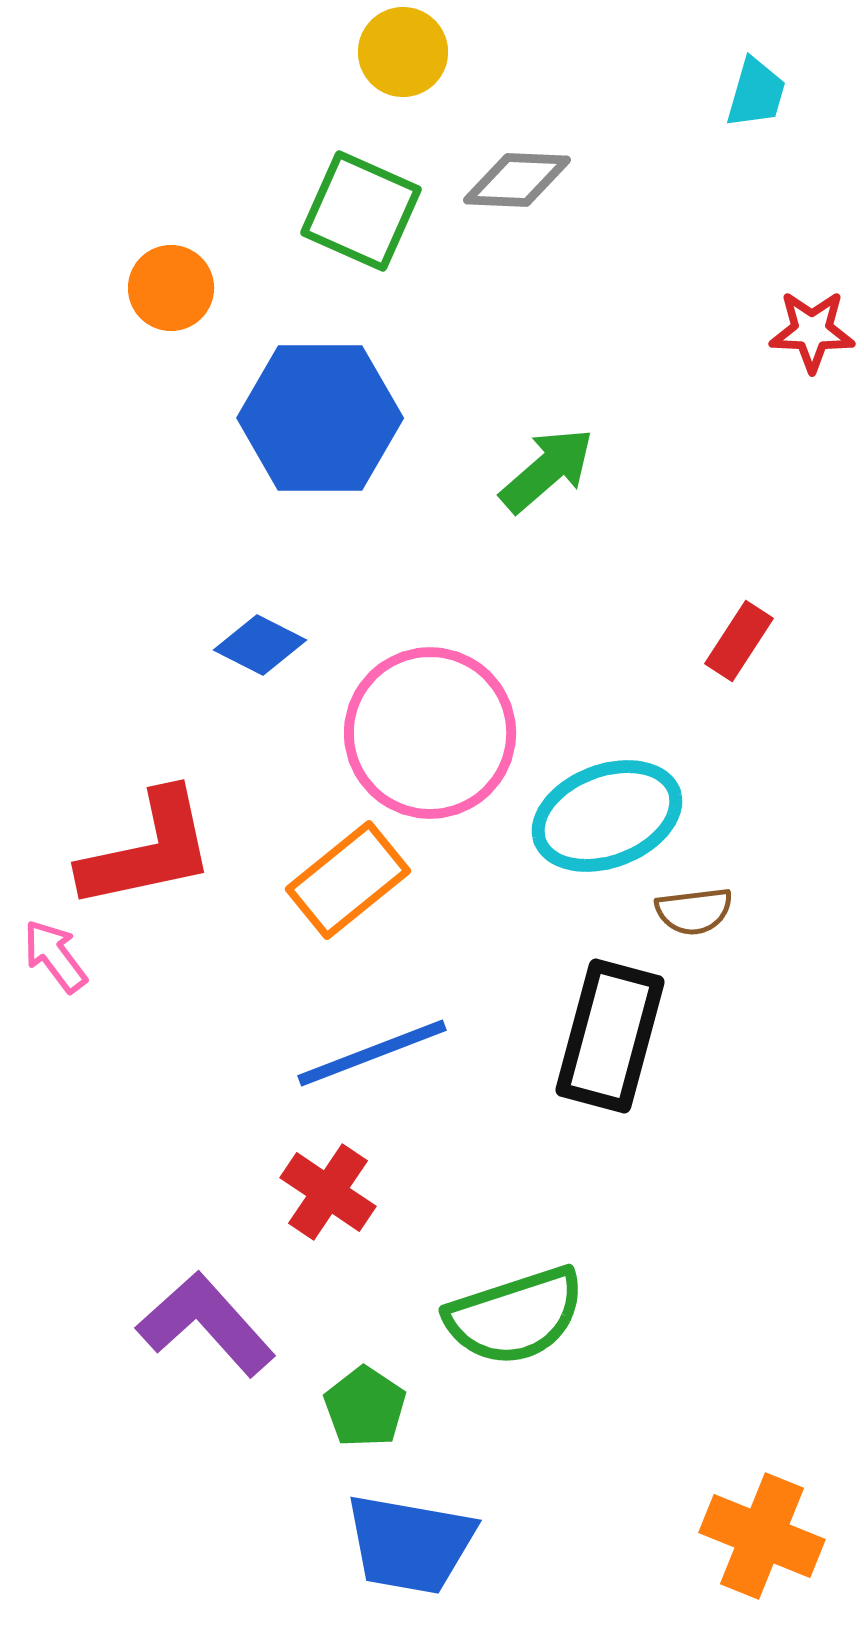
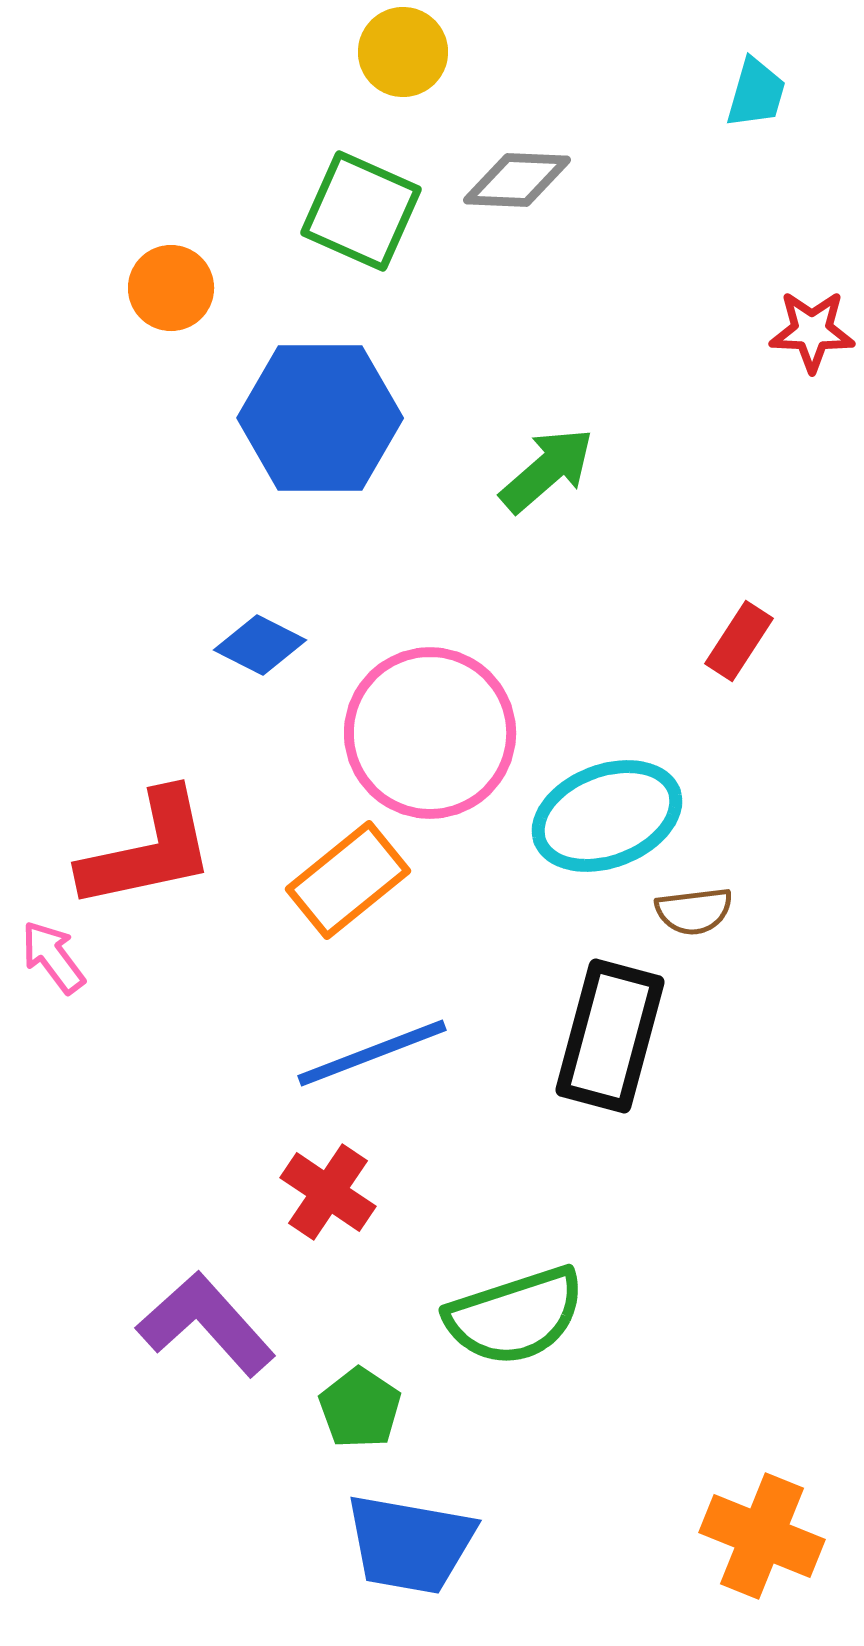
pink arrow: moved 2 px left, 1 px down
green pentagon: moved 5 px left, 1 px down
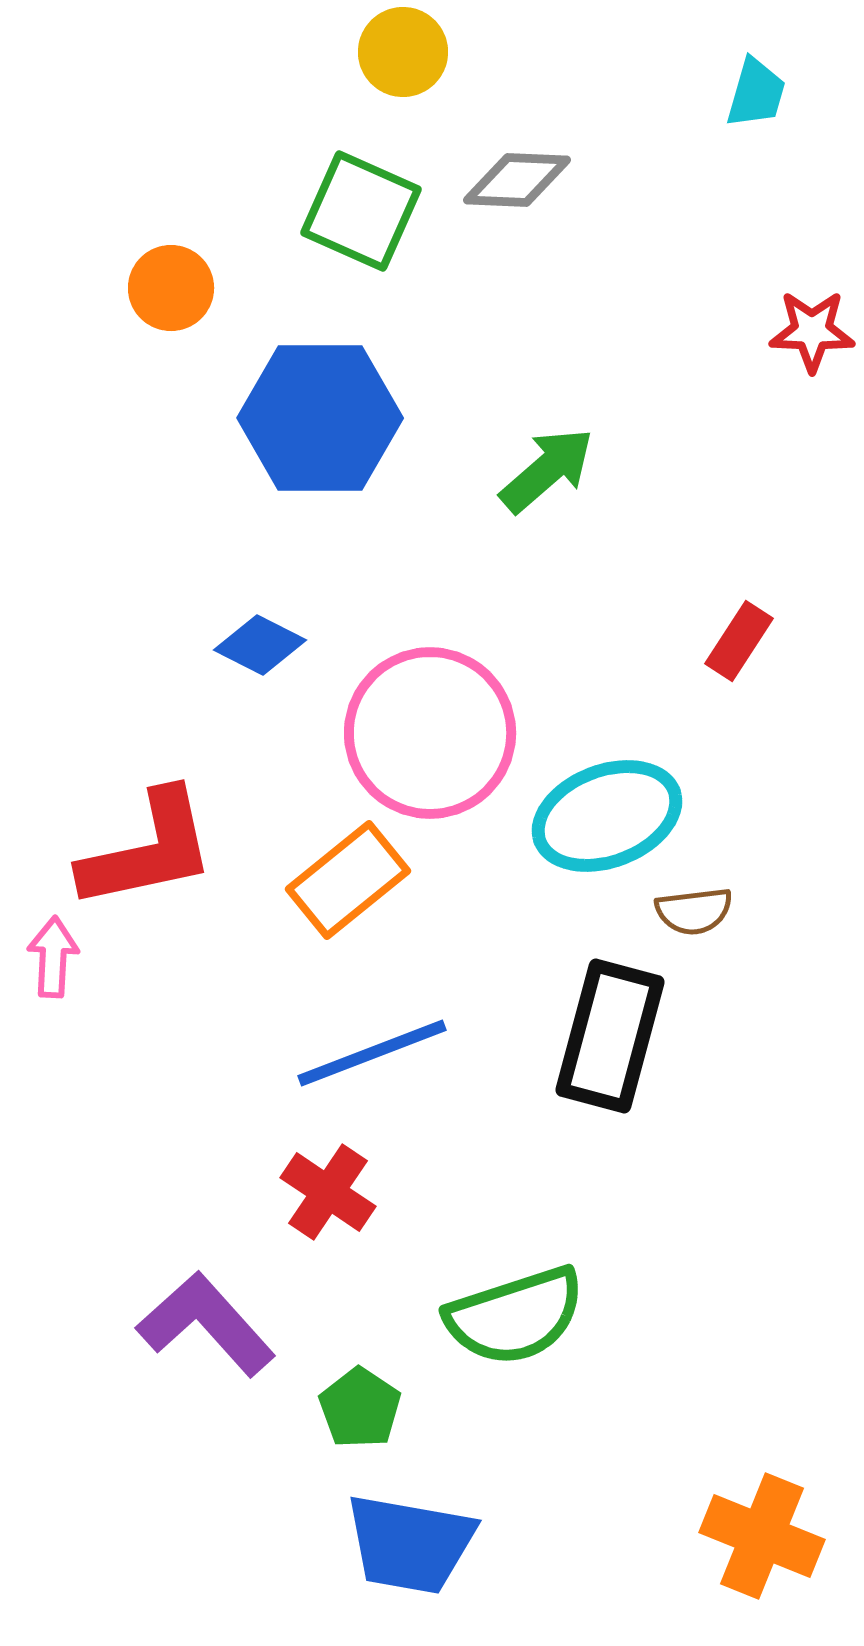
pink arrow: rotated 40 degrees clockwise
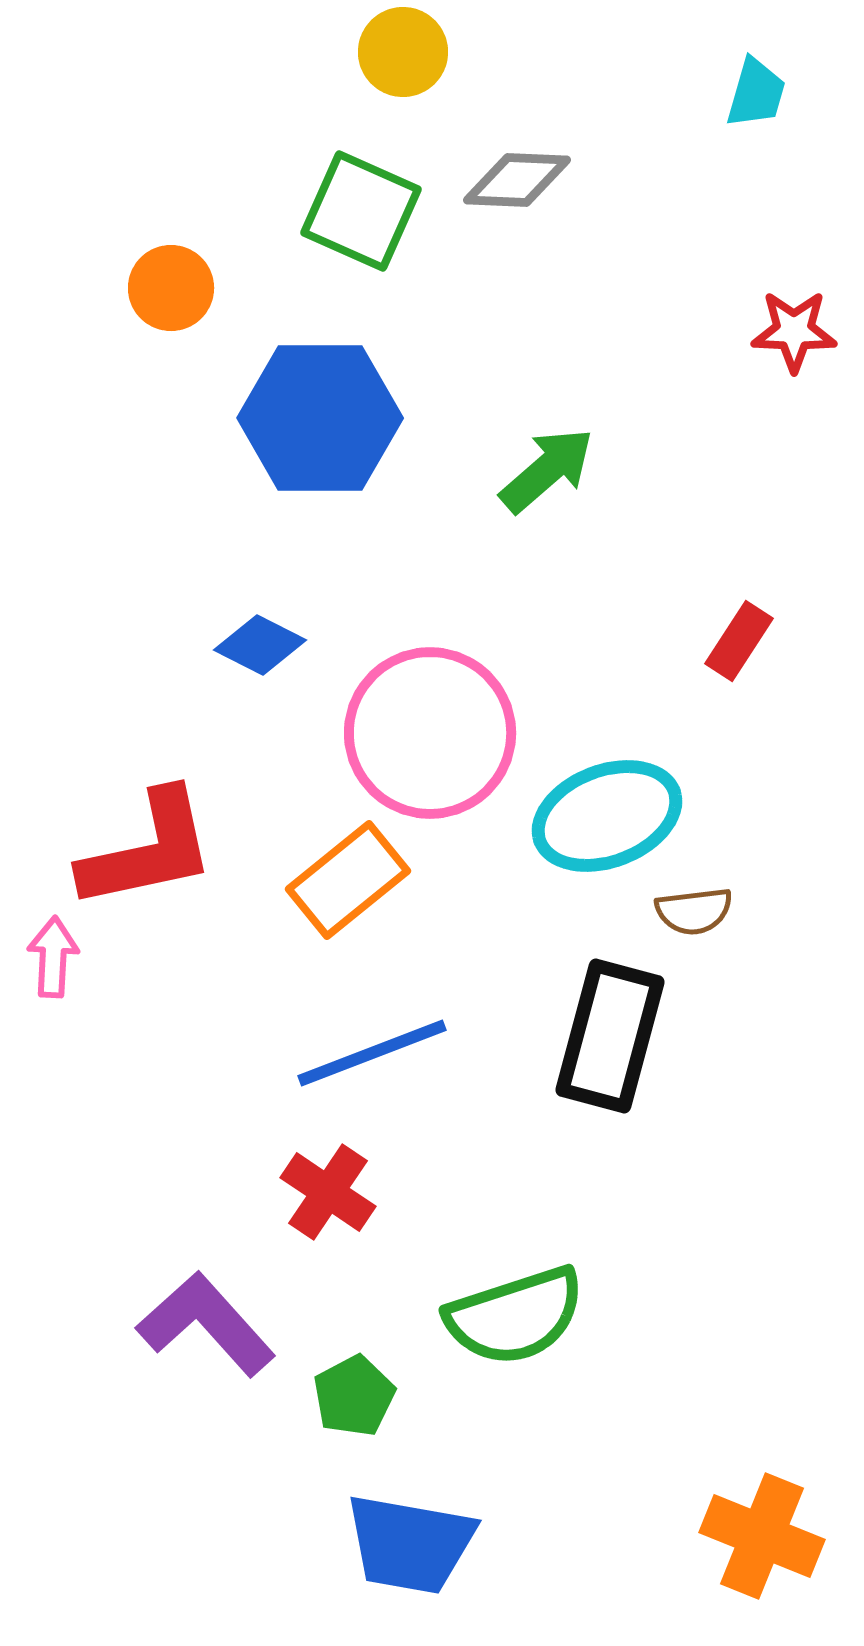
red star: moved 18 px left
green pentagon: moved 6 px left, 12 px up; rotated 10 degrees clockwise
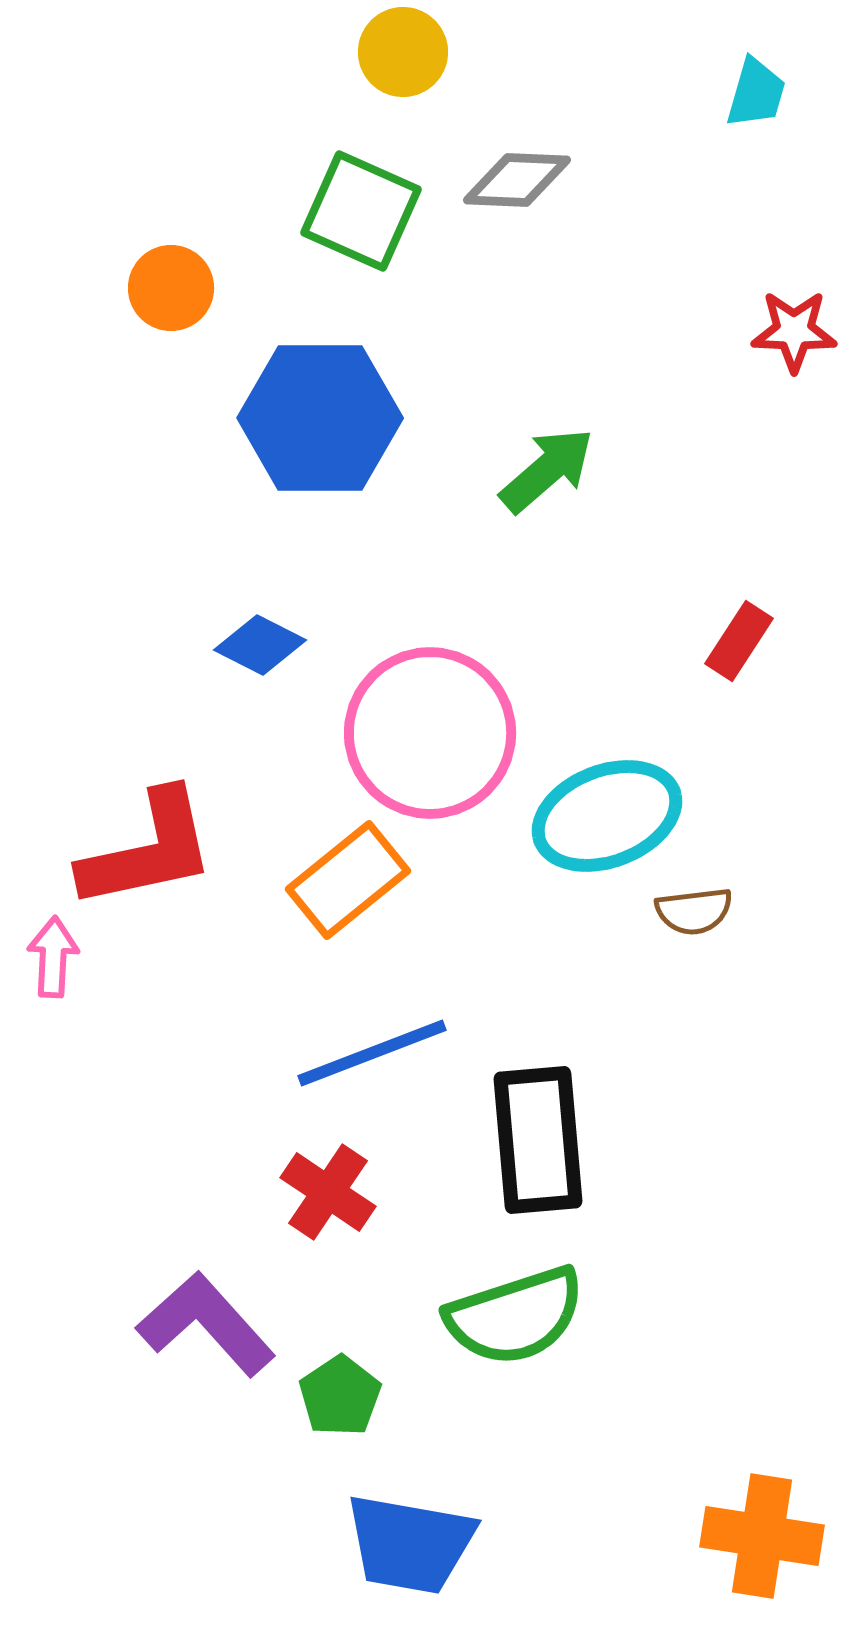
black rectangle: moved 72 px left, 104 px down; rotated 20 degrees counterclockwise
green pentagon: moved 14 px left; rotated 6 degrees counterclockwise
orange cross: rotated 13 degrees counterclockwise
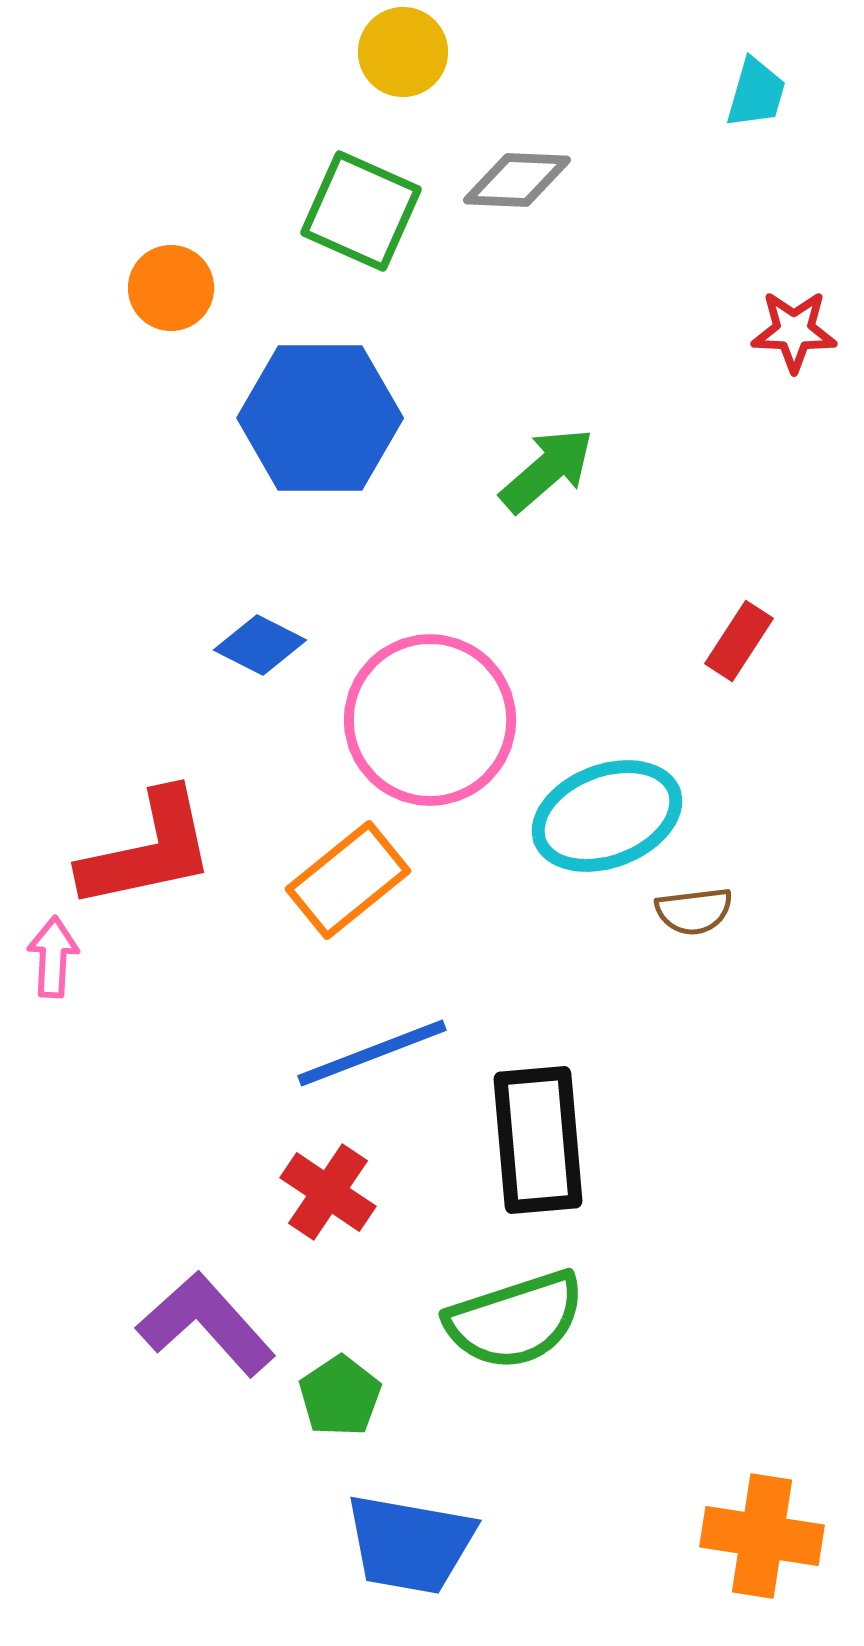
pink circle: moved 13 px up
green semicircle: moved 4 px down
